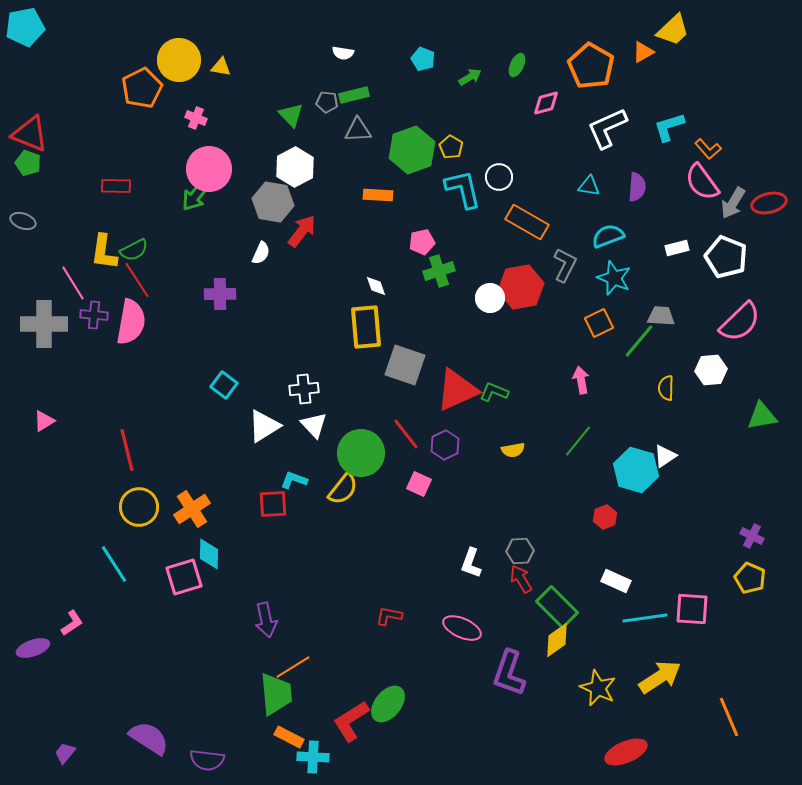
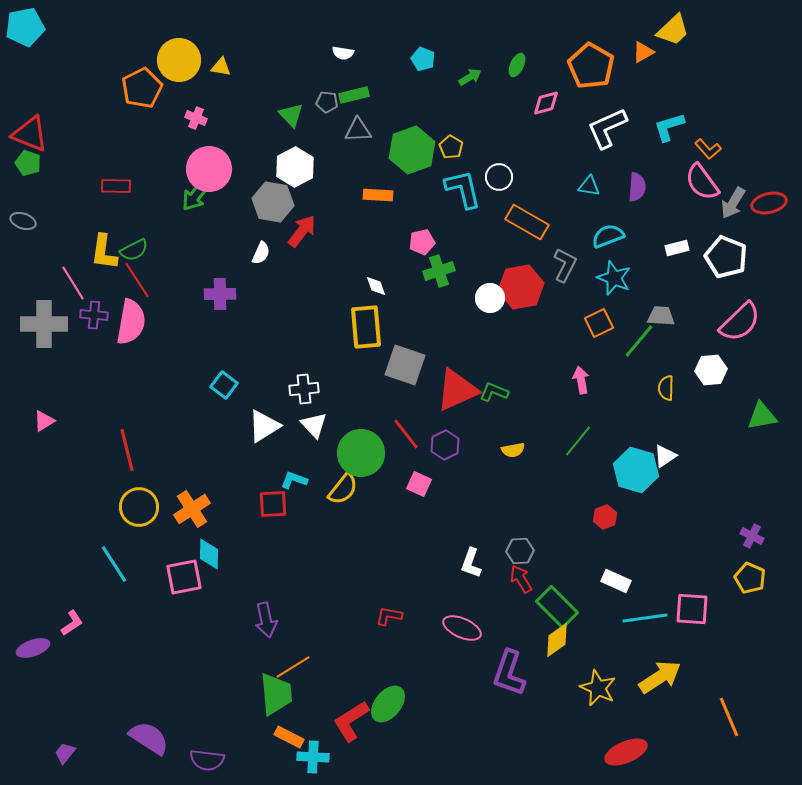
pink square at (184, 577): rotated 6 degrees clockwise
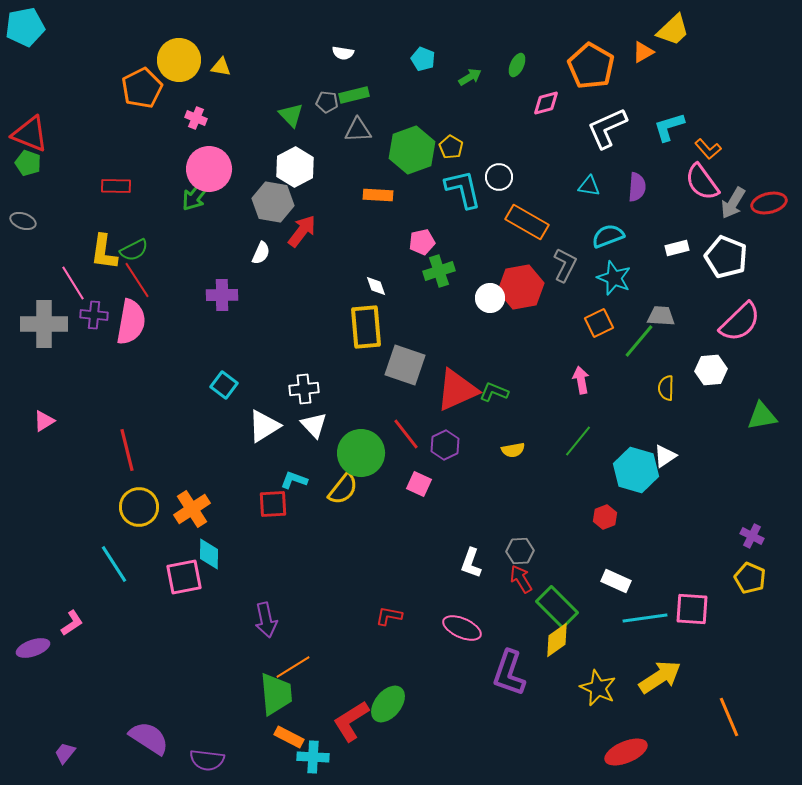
purple cross at (220, 294): moved 2 px right, 1 px down
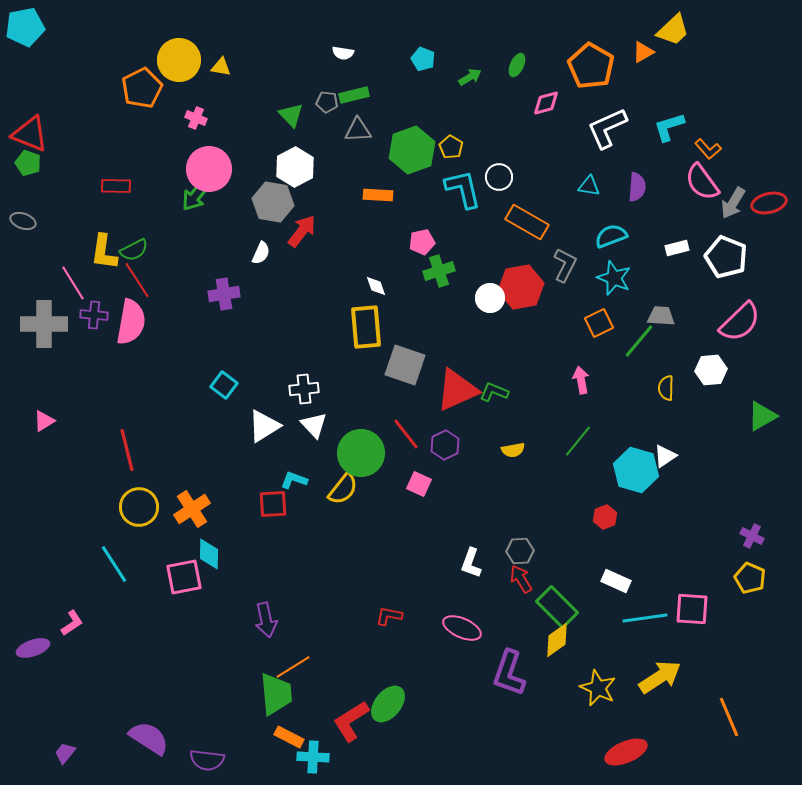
cyan semicircle at (608, 236): moved 3 px right
purple cross at (222, 295): moved 2 px right, 1 px up; rotated 8 degrees counterclockwise
green triangle at (762, 416): rotated 20 degrees counterclockwise
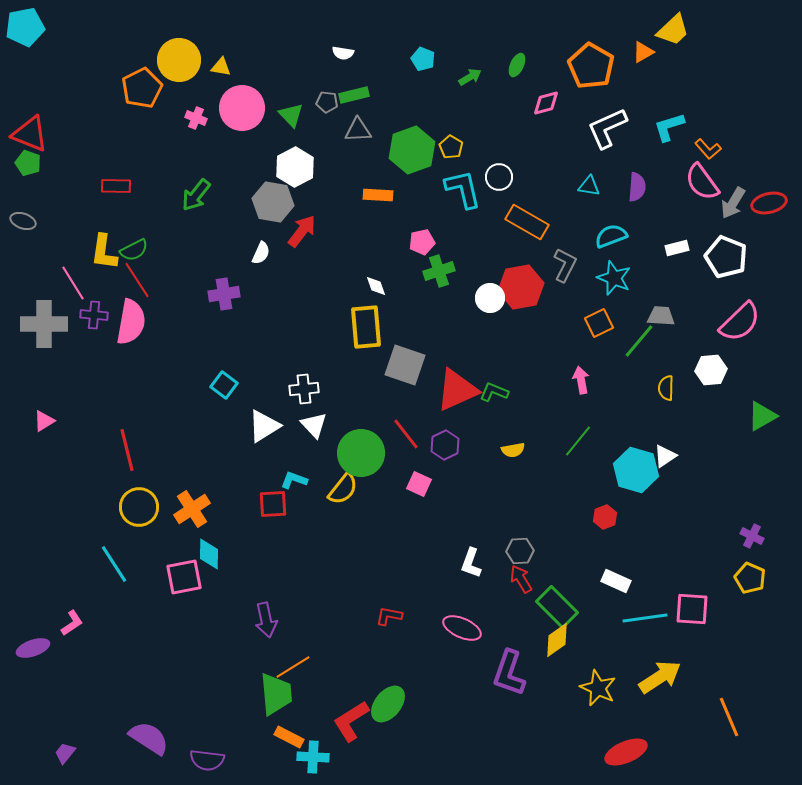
pink circle at (209, 169): moved 33 px right, 61 px up
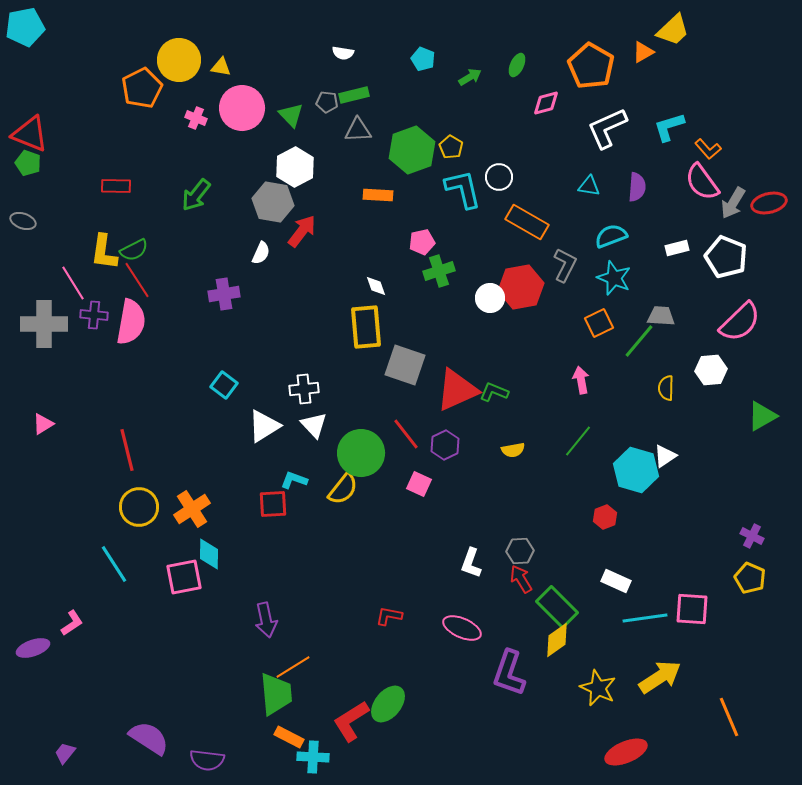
pink triangle at (44, 421): moved 1 px left, 3 px down
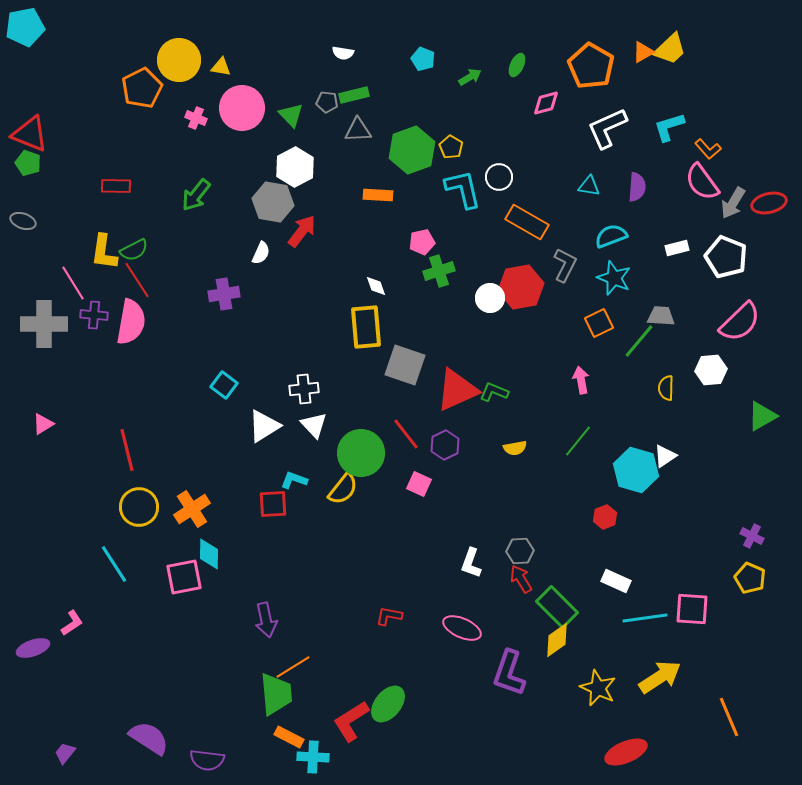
yellow trapezoid at (673, 30): moved 3 px left, 19 px down
yellow semicircle at (513, 450): moved 2 px right, 2 px up
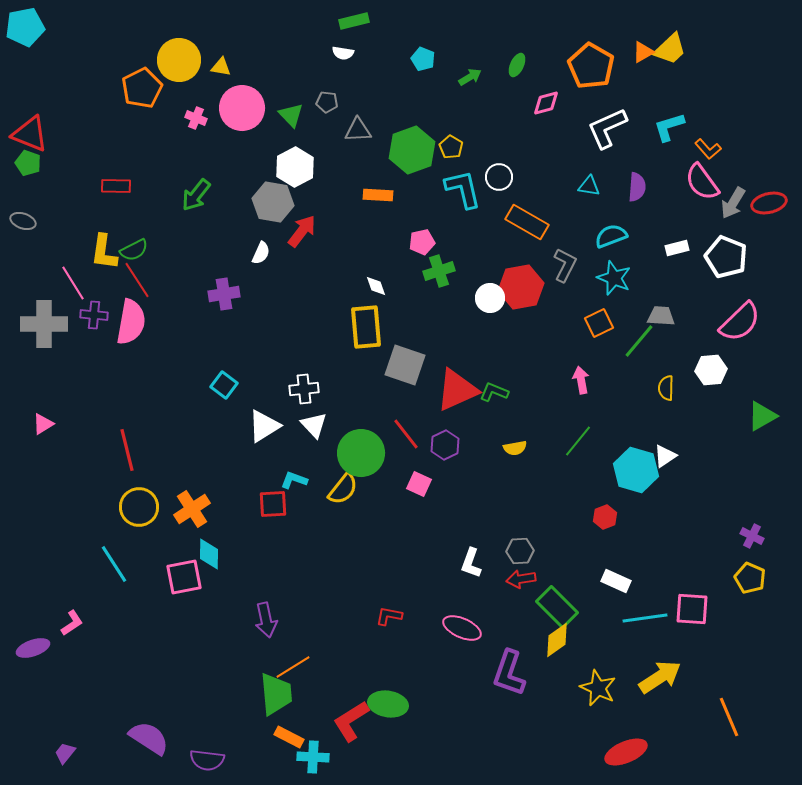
green rectangle at (354, 95): moved 74 px up
red arrow at (521, 579): rotated 68 degrees counterclockwise
green ellipse at (388, 704): rotated 60 degrees clockwise
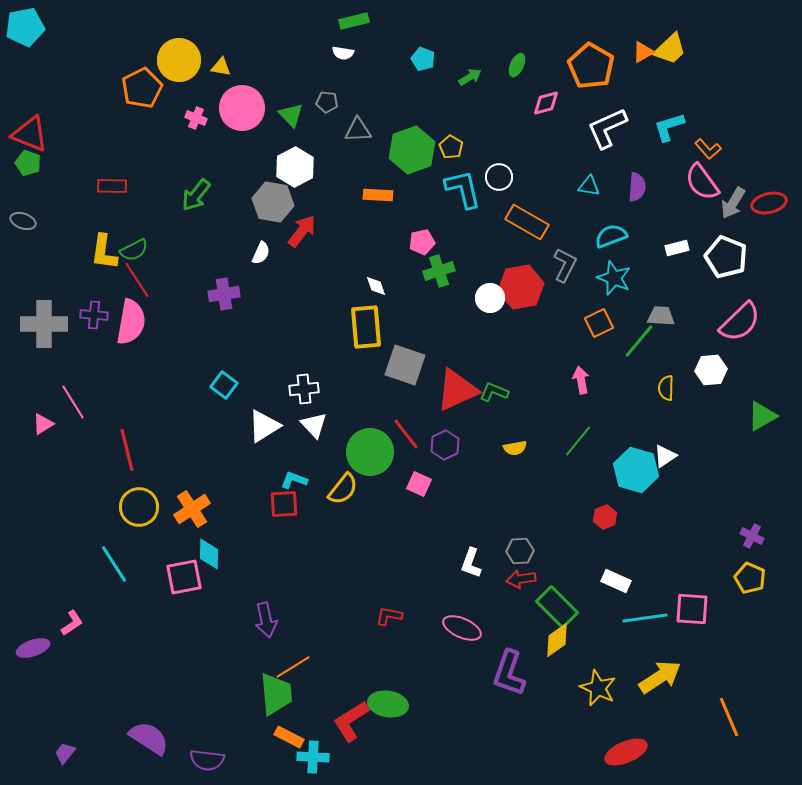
red rectangle at (116, 186): moved 4 px left
pink line at (73, 283): moved 119 px down
green circle at (361, 453): moved 9 px right, 1 px up
red square at (273, 504): moved 11 px right
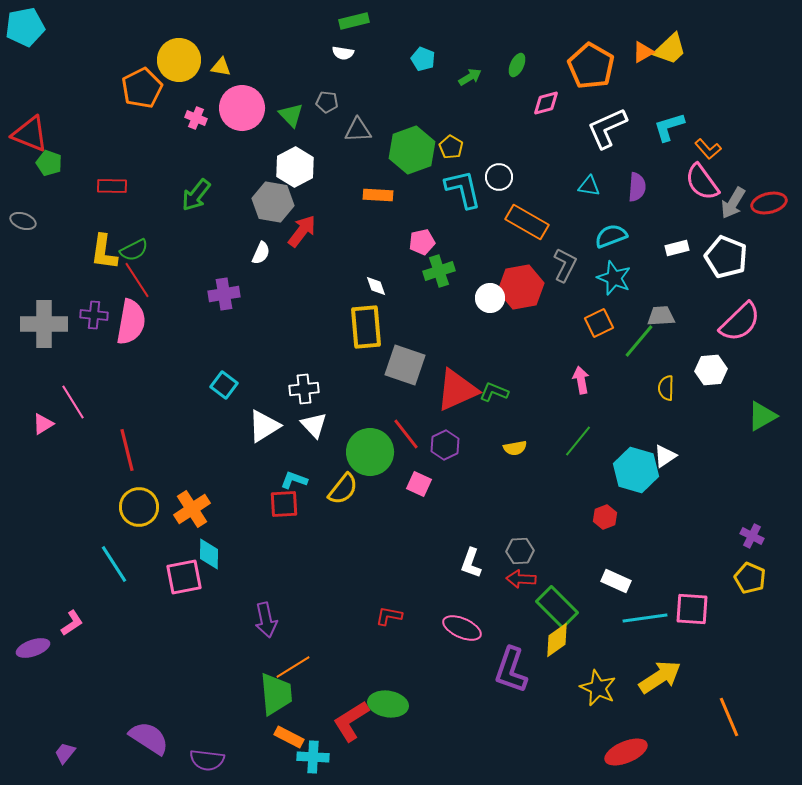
green pentagon at (28, 163): moved 21 px right
gray trapezoid at (661, 316): rotated 8 degrees counterclockwise
red arrow at (521, 579): rotated 12 degrees clockwise
purple L-shape at (509, 673): moved 2 px right, 3 px up
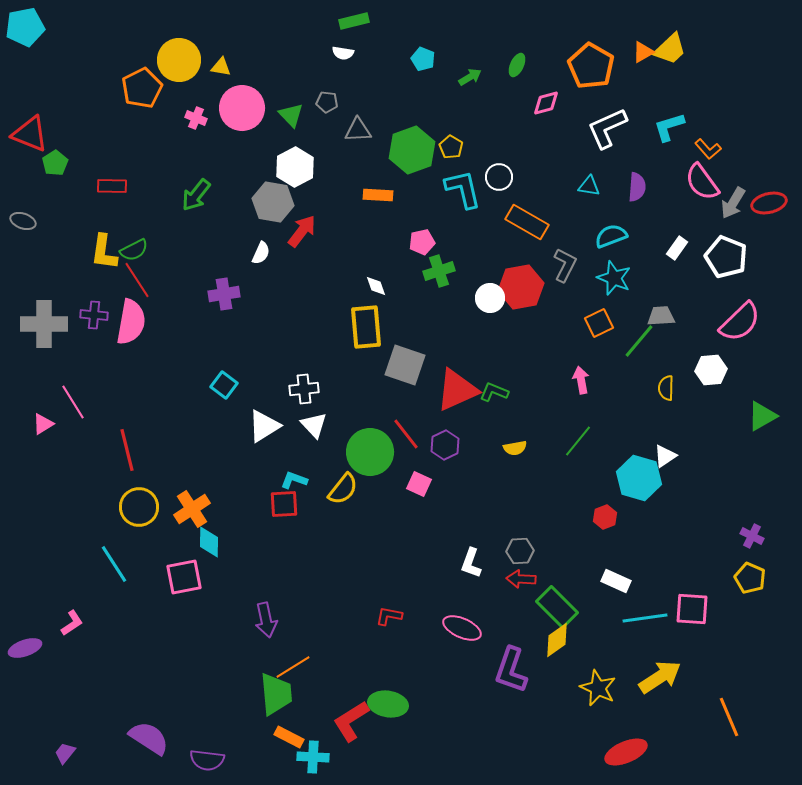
green pentagon at (49, 163): moved 6 px right; rotated 20 degrees clockwise
white rectangle at (677, 248): rotated 40 degrees counterclockwise
cyan hexagon at (636, 470): moved 3 px right, 8 px down
cyan diamond at (209, 554): moved 12 px up
purple ellipse at (33, 648): moved 8 px left
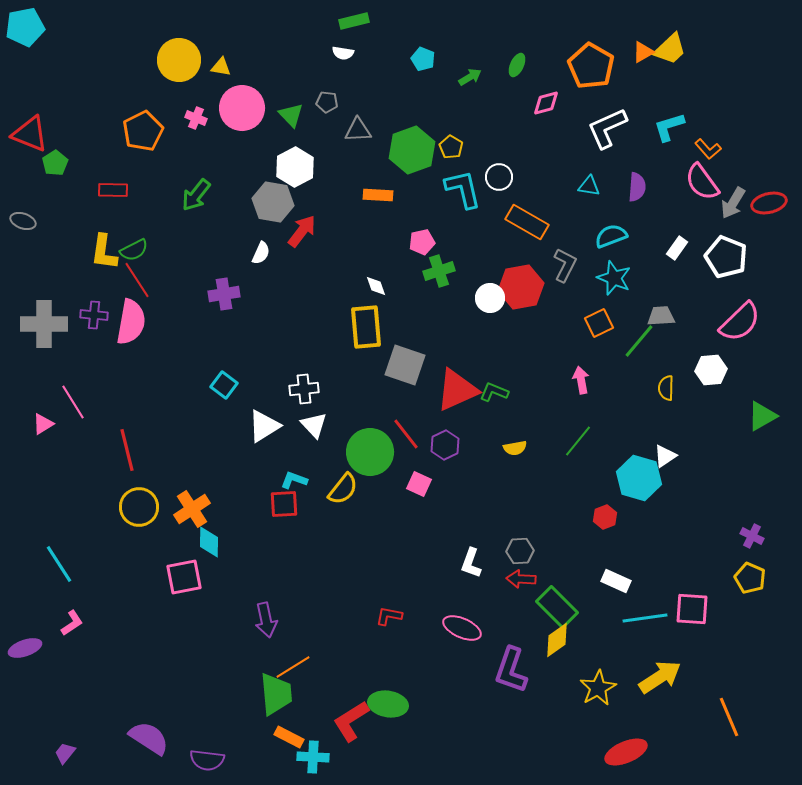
orange pentagon at (142, 88): moved 1 px right, 43 px down
red rectangle at (112, 186): moved 1 px right, 4 px down
cyan line at (114, 564): moved 55 px left
yellow star at (598, 688): rotated 18 degrees clockwise
